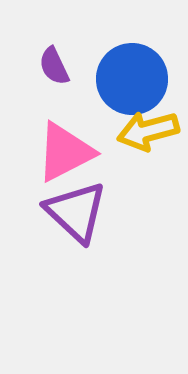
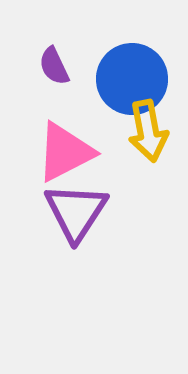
yellow arrow: rotated 86 degrees counterclockwise
purple triangle: rotated 20 degrees clockwise
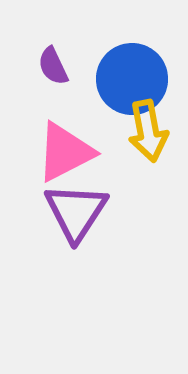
purple semicircle: moved 1 px left
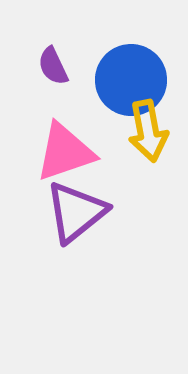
blue circle: moved 1 px left, 1 px down
pink triangle: rotated 8 degrees clockwise
purple triangle: rotated 18 degrees clockwise
